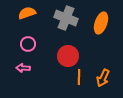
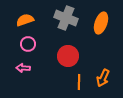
orange semicircle: moved 2 px left, 7 px down
orange line: moved 5 px down
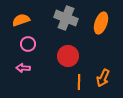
orange semicircle: moved 4 px left
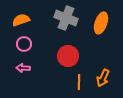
pink circle: moved 4 px left
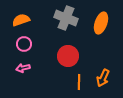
pink arrow: rotated 16 degrees counterclockwise
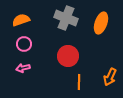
orange arrow: moved 7 px right, 1 px up
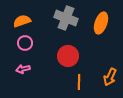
orange semicircle: moved 1 px right, 1 px down
pink circle: moved 1 px right, 1 px up
pink arrow: moved 1 px down
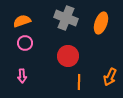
pink arrow: moved 1 px left, 7 px down; rotated 80 degrees counterclockwise
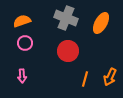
orange ellipse: rotated 10 degrees clockwise
red circle: moved 5 px up
orange line: moved 6 px right, 3 px up; rotated 14 degrees clockwise
